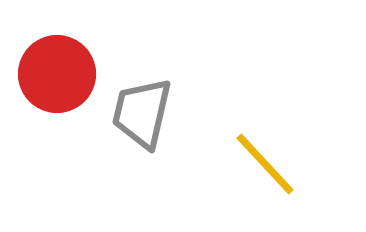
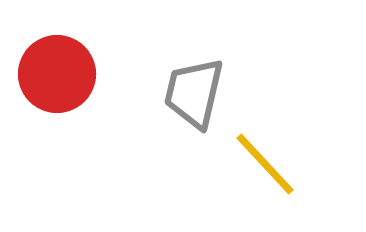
gray trapezoid: moved 52 px right, 20 px up
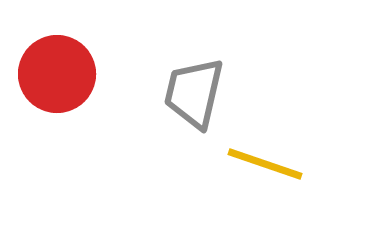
yellow line: rotated 28 degrees counterclockwise
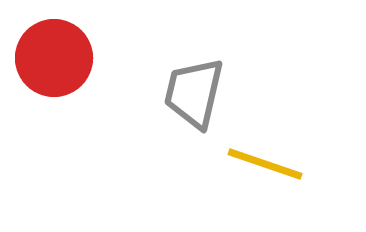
red circle: moved 3 px left, 16 px up
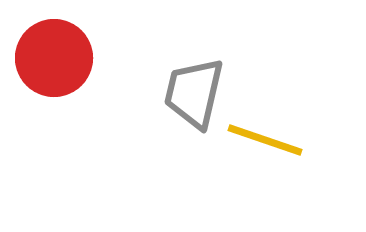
yellow line: moved 24 px up
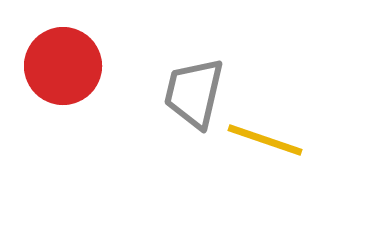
red circle: moved 9 px right, 8 px down
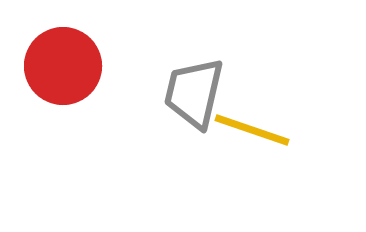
yellow line: moved 13 px left, 10 px up
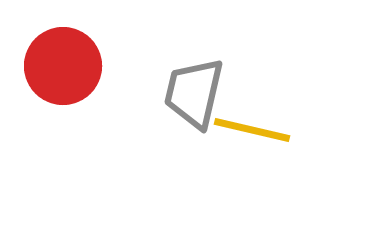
yellow line: rotated 6 degrees counterclockwise
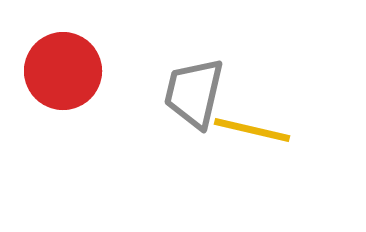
red circle: moved 5 px down
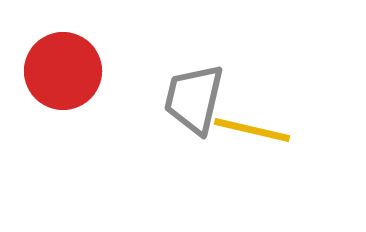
gray trapezoid: moved 6 px down
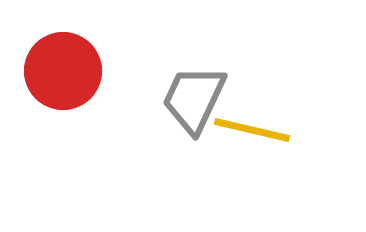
gray trapezoid: rotated 12 degrees clockwise
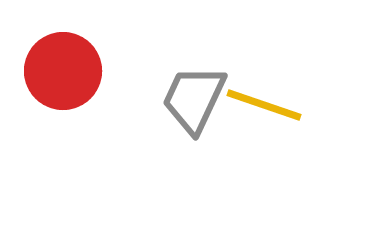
yellow line: moved 12 px right, 25 px up; rotated 6 degrees clockwise
